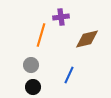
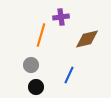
black circle: moved 3 px right
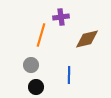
blue line: rotated 24 degrees counterclockwise
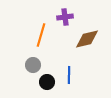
purple cross: moved 4 px right
gray circle: moved 2 px right
black circle: moved 11 px right, 5 px up
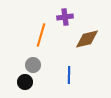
black circle: moved 22 px left
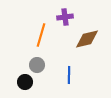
gray circle: moved 4 px right
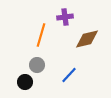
blue line: rotated 42 degrees clockwise
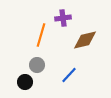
purple cross: moved 2 px left, 1 px down
brown diamond: moved 2 px left, 1 px down
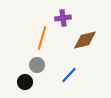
orange line: moved 1 px right, 3 px down
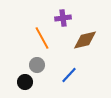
orange line: rotated 45 degrees counterclockwise
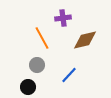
black circle: moved 3 px right, 5 px down
